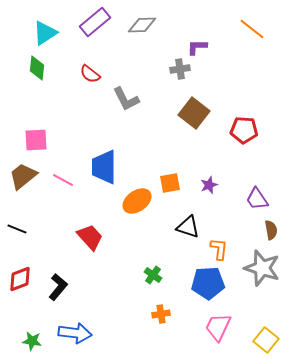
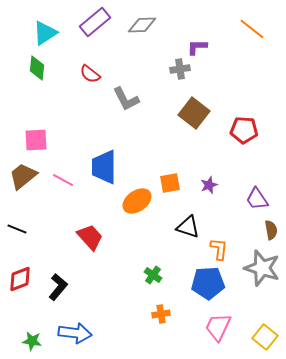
yellow square: moved 1 px left, 3 px up
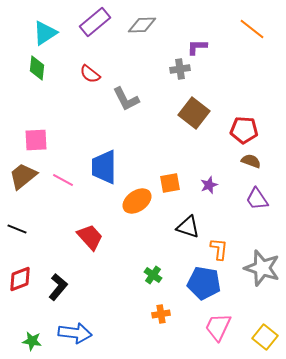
brown semicircle: moved 20 px left, 69 px up; rotated 60 degrees counterclockwise
blue pentagon: moved 4 px left; rotated 12 degrees clockwise
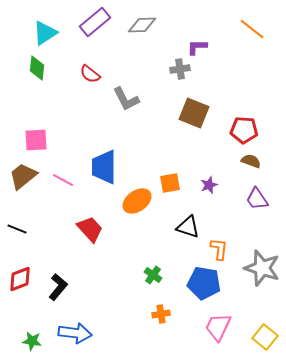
brown square: rotated 16 degrees counterclockwise
red trapezoid: moved 8 px up
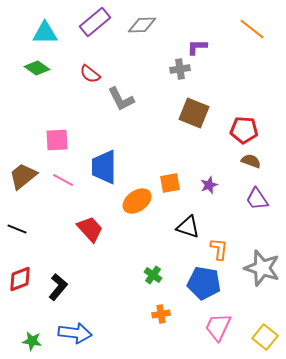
cyan triangle: rotated 32 degrees clockwise
green diamond: rotated 60 degrees counterclockwise
gray L-shape: moved 5 px left
pink square: moved 21 px right
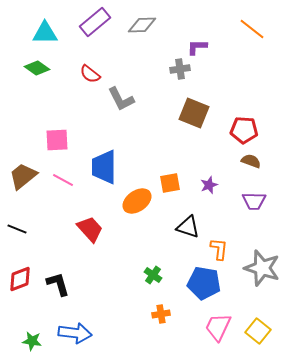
purple trapezoid: moved 3 px left, 2 px down; rotated 55 degrees counterclockwise
black L-shape: moved 3 px up; rotated 56 degrees counterclockwise
yellow square: moved 7 px left, 6 px up
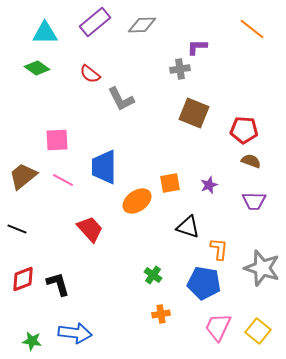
red diamond: moved 3 px right
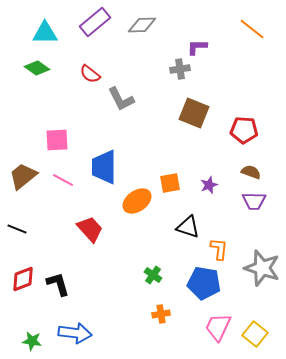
brown semicircle: moved 11 px down
yellow square: moved 3 px left, 3 px down
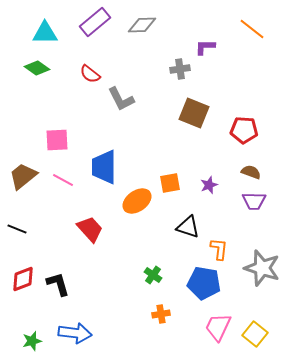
purple L-shape: moved 8 px right
green star: rotated 24 degrees counterclockwise
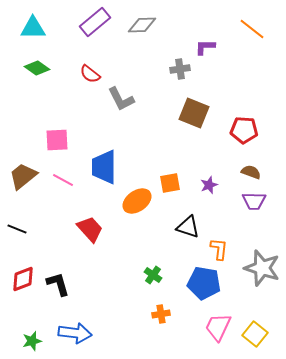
cyan triangle: moved 12 px left, 5 px up
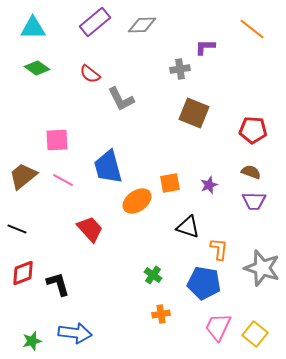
red pentagon: moved 9 px right
blue trapezoid: moved 4 px right; rotated 15 degrees counterclockwise
red diamond: moved 6 px up
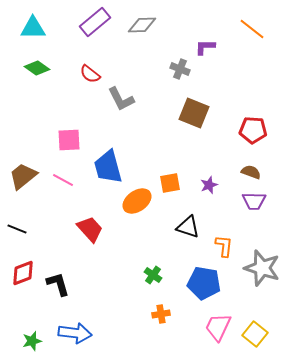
gray cross: rotated 30 degrees clockwise
pink square: moved 12 px right
orange L-shape: moved 5 px right, 3 px up
